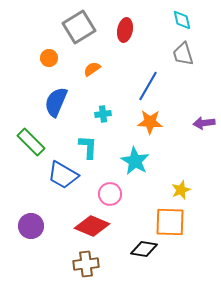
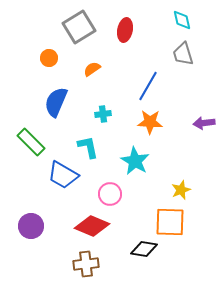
cyan L-shape: rotated 15 degrees counterclockwise
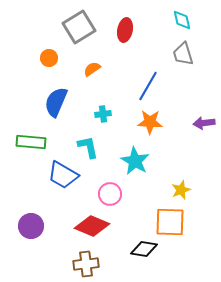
green rectangle: rotated 40 degrees counterclockwise
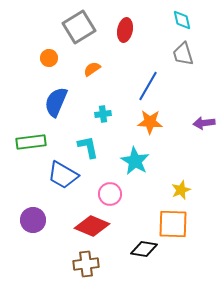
green rectangle: rotated 12 degrees counterclockwise
orange square: moved 3 px right, 2 px down
purple circle: moved 2 px right, 6 px up
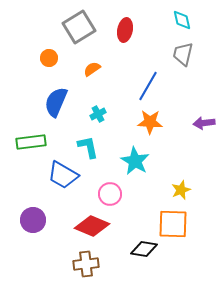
gray trapezoid: rotated 30 degrees clockwise
cyan cross: moved 5 px left; rotated 21 degrees counterclockwise
